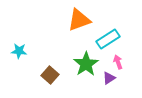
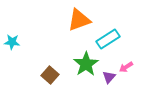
cyan star: moved 7 px left, 9 px up
pink arrow: moved 8 px right, 5 px down; rotated 104 degrees counterclockwise
purple triangle: moved 1 px up; rotated 16 degrees counterclockwise
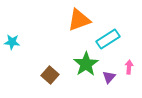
pink arrow: moved 3 px right; rotated 128 degrees clockwise
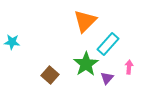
orange triangle: moved 6 px right, 1 px down; rotated 25 degrees counterclockwise
cyan rectangle: moved 5 px down; rotated 15 degrees counterclockwise
purple triangle: moved 2 px left, 1 px down
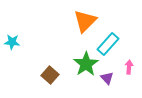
purple triangle: rotated 24 degrees counterclockwise
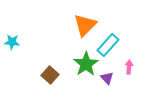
orange triangle: moved 4 px down
cyan rectangle: moved 1 px down
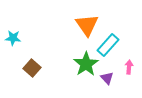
orange triangle: moved 2 px right; rotated 20 degrees counterclockwise
cyan star: moved 1 px right, 4 px up
brown square: moved 18 px left, 7 px up
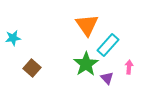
cyan star: rotated 14 degrees counterclockwise
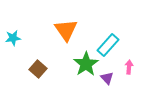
orange triangle: moved 21 px left, 5 px down
brown square: moved 6 px right, 1 px down
